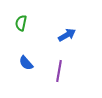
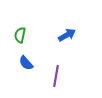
green semicircle: moved 1 px left, 12 px down
purple line: moved 3 px left, 5 px down
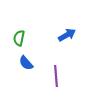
green semicircle: moved 1 px left, 3 px down
purple line: rotated 15 degrees counterclockwise
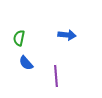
blue arrow: rotated 36 degrees clockwise
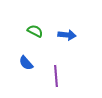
green semicircle: moved 16 px right, 7 px up; rotated 105 degrees clockwise
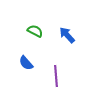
blue arrow: rotated 138 degrees counterclockwise
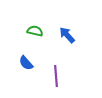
green semicircle: rotated 14 degrees counterclockwise
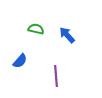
green semicircle: moved 1 px right, 2 px up
blue semicircle: moved 6 px left, 2 px up; rotated 98 degrees counterclockwise
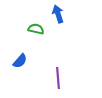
blue arrow: moved 9 px left, 21 px up; rotated 24 degrees clockwise
purple line: moved 2 px right, 2 px down
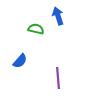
blue arrow: moved 2 px down
